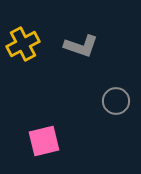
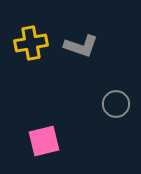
yellow cross: moved 8 px right, 1 px up; rotated 16 degrees clockwise
gray circle: moved 3 px down
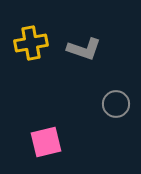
gray L-shape: moved 3 px right, 3 px down
pink square: moved 2 px right, 1 px down
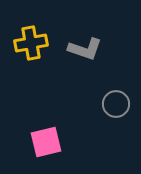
gray L-shape: moved 1 px right
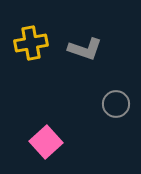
pink square: rotated 28 degrees counterclockwise
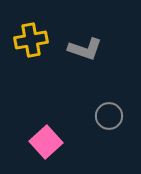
yellow cross: moved 3 px up
gray circle: moved 7 px left, 12 px down
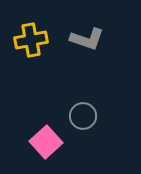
gray L-shape: moved 2 px right, 10 px up
gray circle: moved 26 px left
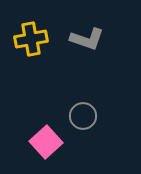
yellow cross: moved 1 px up
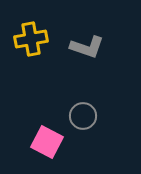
gray L-shape: moved 8 px down
pink square: moved 1 px right; rotated 20 degrees counterclockwise
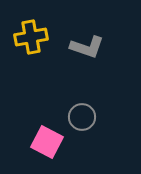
yellow cross: moved 2 px up
gray circle: moved 1 px left, 1 px down
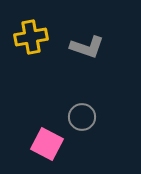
pink square: moved 2 px down
